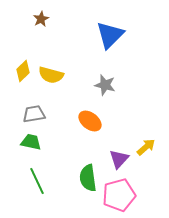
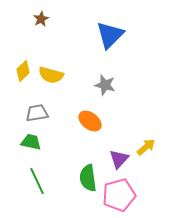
gray trapezoid: moved 3 px right, 1 px up
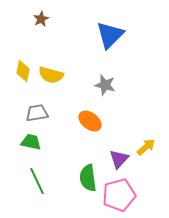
yellow diamond: rotated 35 degrees counterclockwise
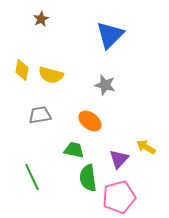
yellow diamond: moved 1 px left, 1 px up
gray trapezoid: moved 3 px right, 2 px down
green trapezoid: moved 43 px right, 8 px down
yellow arrow: rotated 108 degrees counterclockwise
green line: moved 5 px left, 4 px up
pink pentagon: moved 2 px down
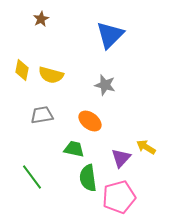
gray trapezoid: moved 2 px right
green trapezoid: moved 1 px up
purple triangle: moved 2 px right, 1 px up
green line: rotated 12 degrees counterclockwise
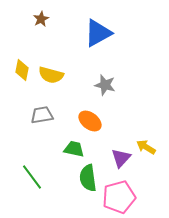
blue triangle: moved 12 px left, 2 px up; rotated 16 degrees clockwise
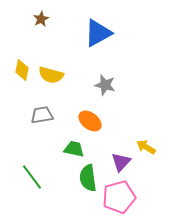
purple triangle: moved 4 px down
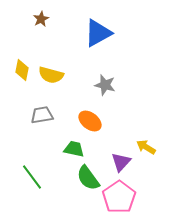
green semicircle: rotated 28 degrees counterclockwise
pink pentagon: rotated 20 degrees counterclockwise
